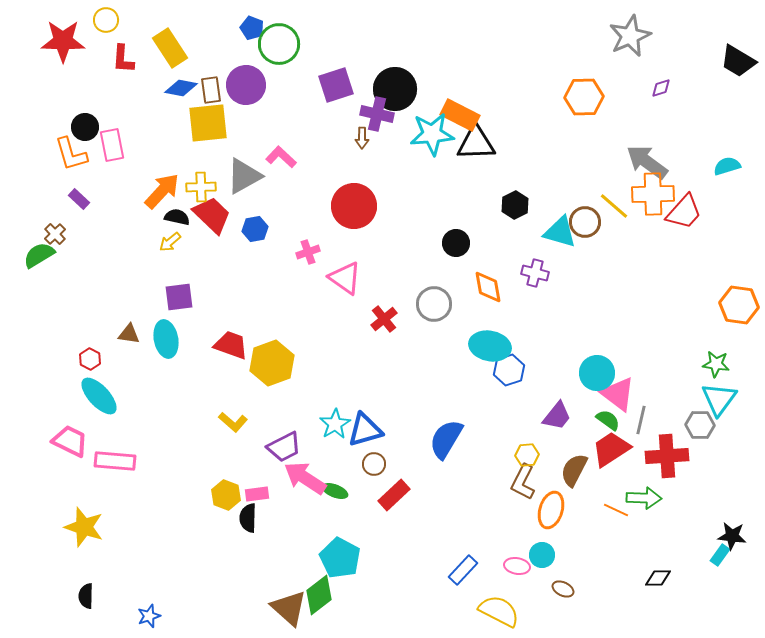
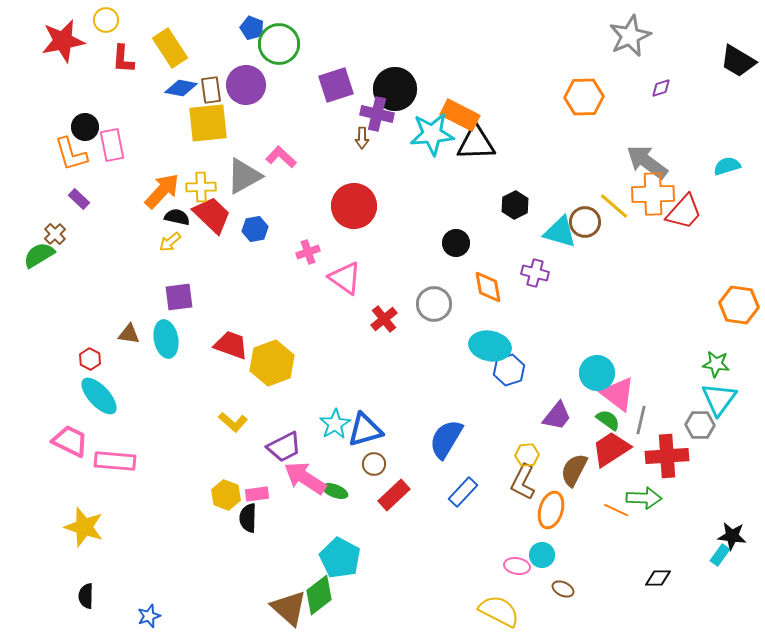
red star at (63, 41): rotated 12 degrees counterclockwise
blue rectangle at (463, 570): moved 78 px up
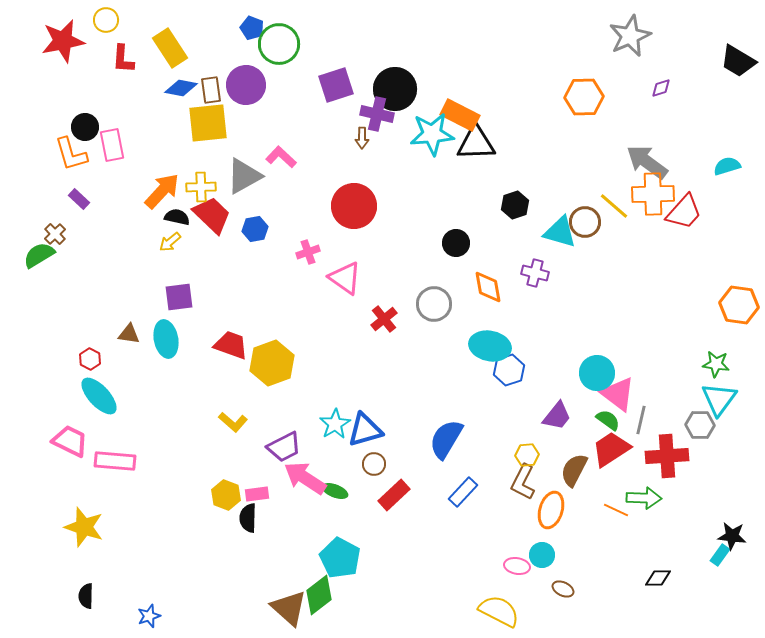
black hexagon at (515, 205): rotated 8 degrees clockwise
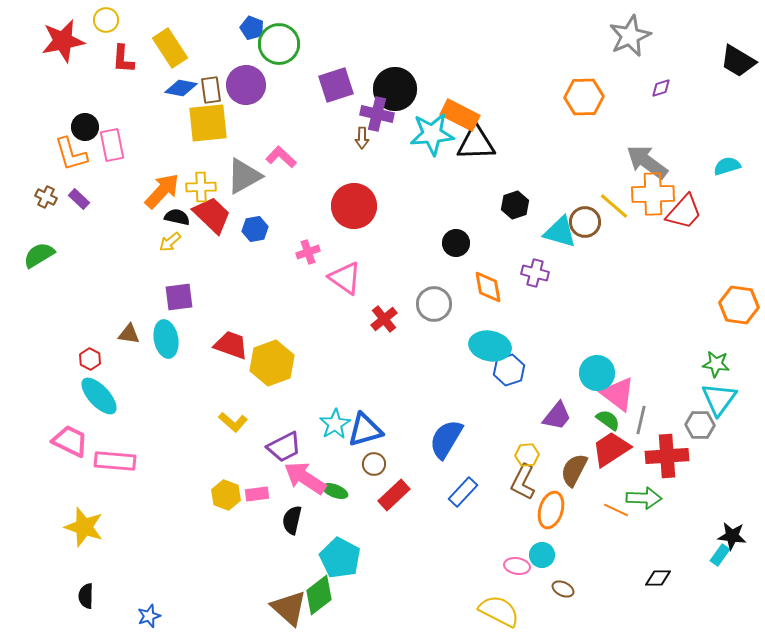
brown cross at (55, 234): moved 9 px left, 37 px up; rotated 20 degrees counterclockwise
black semicircle at (248, 518): moved 44 px right, 2 px down; rotated 12 degrees clockwise
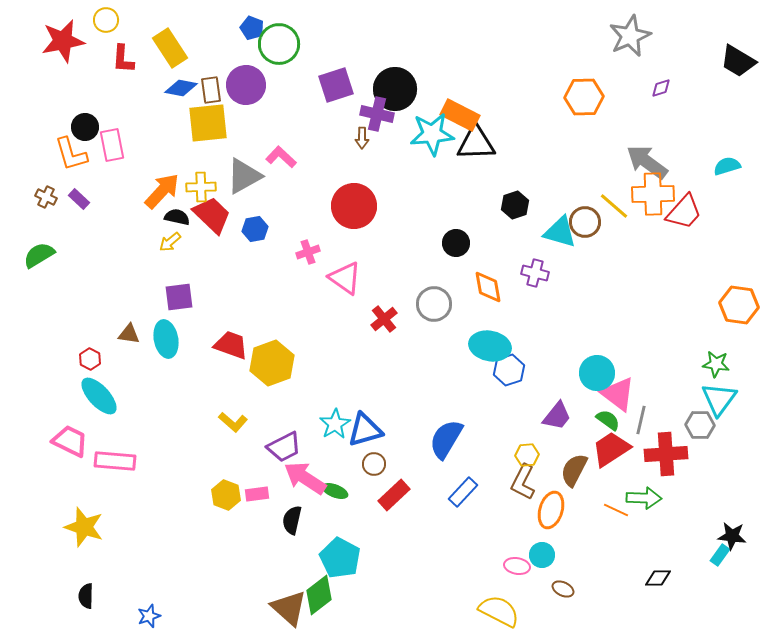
red cross at (667, 456): moved 1 px left, 2 px up
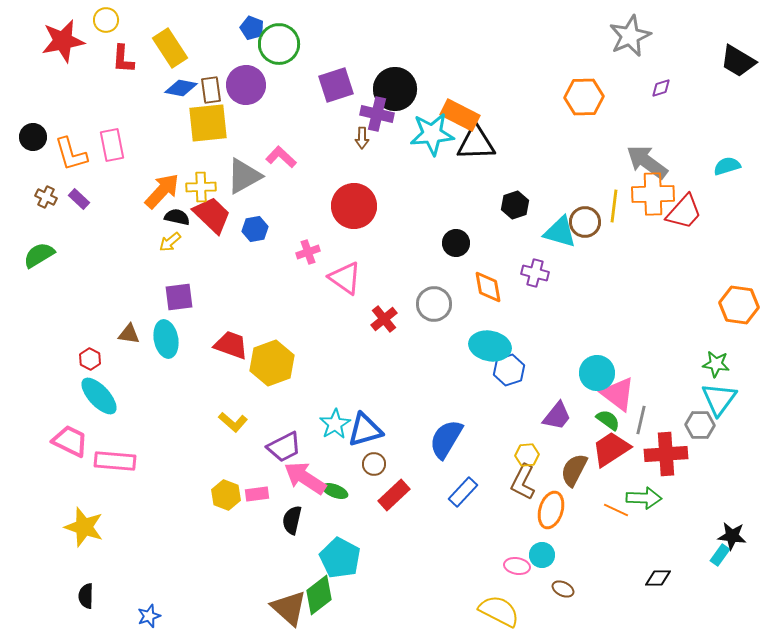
black circle at (85, 127): moved 52 px left, 10 px down
yellow line at (614, 206): rotated 56 degrees clockwise
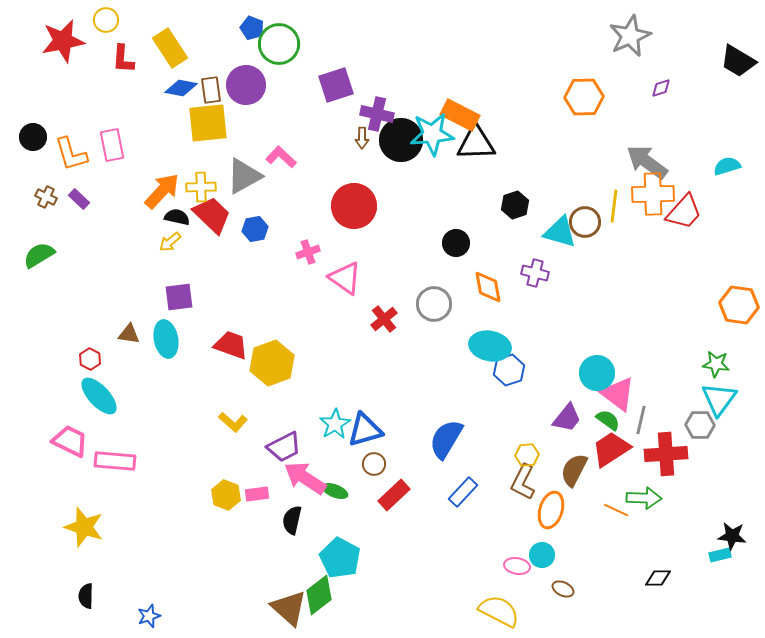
black circle at (395, 89): moved 6 px right, 51 px down
purple trapezoid at (557, 416): moved 10 px right, 2 px down
cyan rectangle at (720, 555): rotated 40 degrees clockwise
